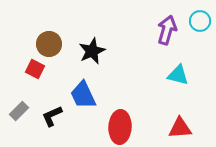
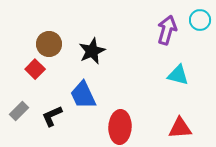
cyan circle: moved 1 px up
red square: rotated 18 degrees clockwise
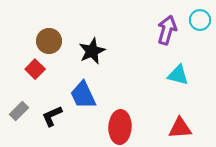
brown circle: moved 3 px up
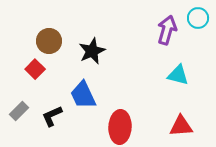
cyan circle: moved 2 px left, 2 px up
red triangle: moved 1 px right, 2 px up
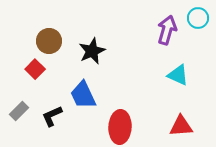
cyan triangle: rotated 10 degrees clockwise
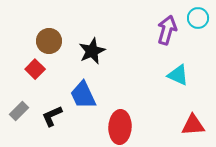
red triangle: moved 12 px right, 1 px up
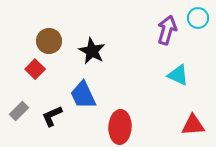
black star: rotated 20 degrees counterclockwise
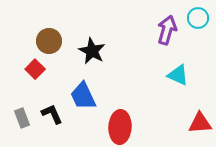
blue trapezoid: moved 1 px down
gray rectangle: moved 3 px right, 7 px down; rotated 66 degrees counterclockwise
black L-shape: moved 2 px up; rotated 90 degrees clockwise
red triangle: moved 7 px right, 2 px up
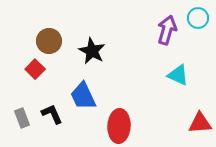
red ellipse: moved 1 px left, 1 px up
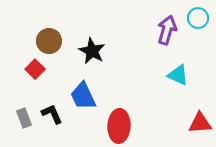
gray rectangle: moved 2 px right
